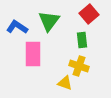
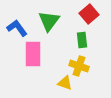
blue L-shape: moved 1 px down; rotated 20 degrees clockwise
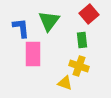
blue L-shape: moved 4 px right; rotated 30 degrees clockwise
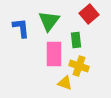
green rectangle: moved 6 px left
pink rectangle: moved 21 px right
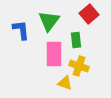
blue L-shape: moved 2 px down
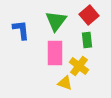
red square: moved 1 px down
green triangle: moved 7 px right
green rectangle: moved 11 px right
pink rectangle: moved 1 px right, 1 px up
yellow cross: rotated 18 degrees clockwise
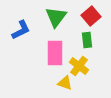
red square: moved 2 px right, 1 px down
green triangle: moved 4 px up
blue L-shape: rotated 70 degrees clockwise
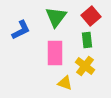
yellow cross: moved 6 px right
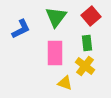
blue L-shape: moved 1 px up
green rectangle: moved 3 px down
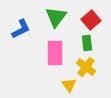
red square: moved 4 px down
yellow cross: moved 1 px right, 1 px down
yellow triangle: moved 4 px right, 2 px down; rotated 35 degrees clockwise
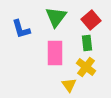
blue L-shape: rotated 100 degrees clockwise
